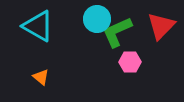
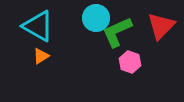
cyan circle: moved 1 px left, 1 px up
pink hexagon: rotated 20 degrees clockwise
orange triangle: moved 21 px up; rotated 48 degrees clockwise
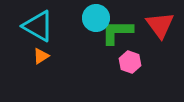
red triangle: moved 1 px left, 1 px up; rotated 20 degrees counterclockwise
green L-shape: rotated 24 degrees clockwise
